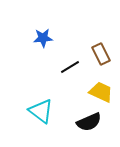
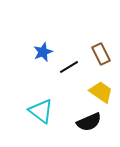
blue star: moved 14 px down; rotated 18 degrees counterclockwise
black line: moved 1 px left
yellow trapezoid: rotated 10 degrees clockwise
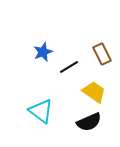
brown rectangle: moved 1 px right
yellow trapezoid: moved 7 px left
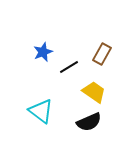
brown rectangle: rotated 55 degrees clockwise
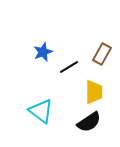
yellow trapezoid: rotated 55 degrees clockwise
black semicircle: rotated 10 degrees counterclockwise
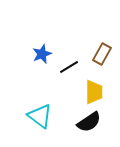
blue star: moved 1 px left, 2 px down
cyan triangle: moved 1 px left, 5 px down
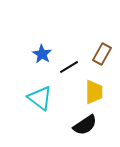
blue star: rotated 18 degrees counterclockwise
cyan triangle: moved 18 px up
black semicircle: moved 4 px left, 3 px down
